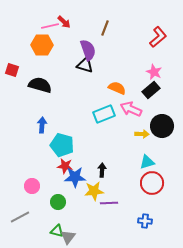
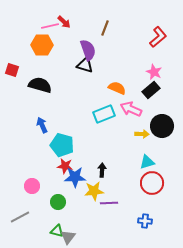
blue arrow: rotated 28 degrees counterclockwise
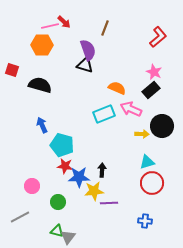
blue star: moved 4 px right
